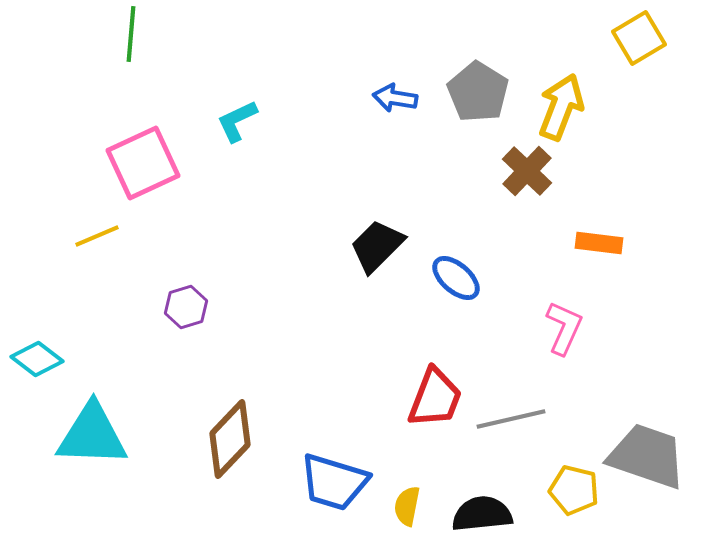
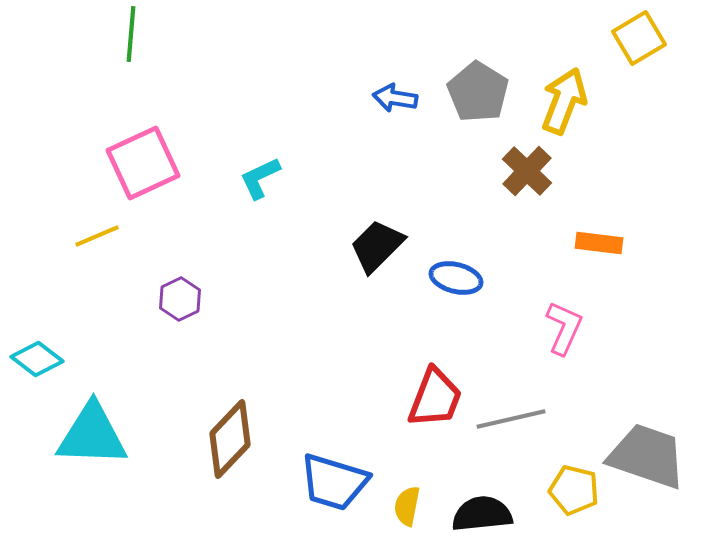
yellow arrow: moved 3 px right, 6 px up
cyan L-shape: moved 23 px right, 57 px down
blue ellipse: rotated 27 degrees counterclockwise
purple hexagon: moved 6 px left, 8 px up; rotated 9 degrees counterclockwise
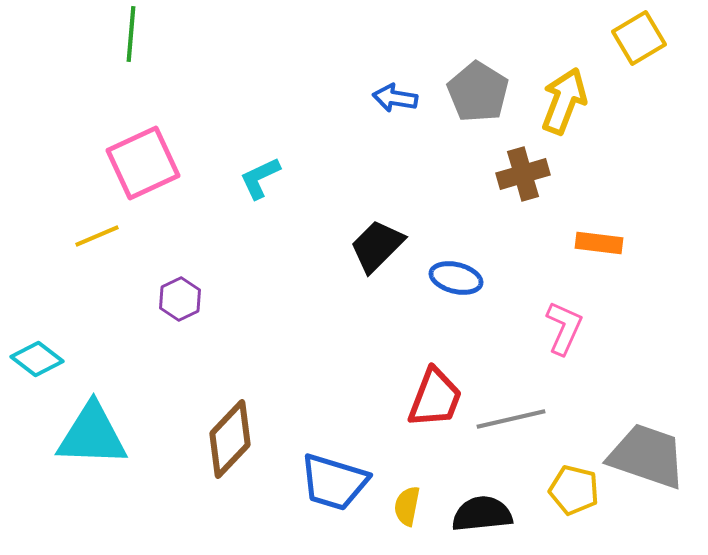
brown cross: moved 4 px left, 3 px down; rotated 30 degrees clockwise
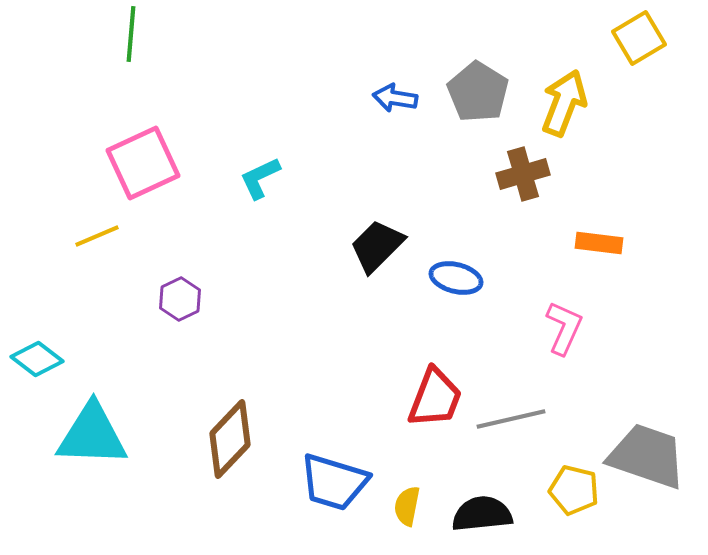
yellow arrow: moved 2 px down
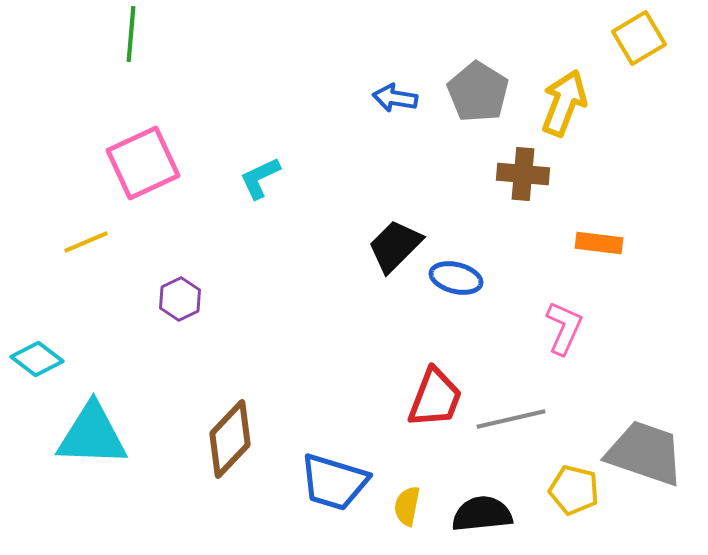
brown cross: rotated 21 degrees clockwise
yellow line: moved 11 px left, 6 px down
black trapezoid: moved 18 px right
gray trapezoid: moved 2 px left, 3 px up
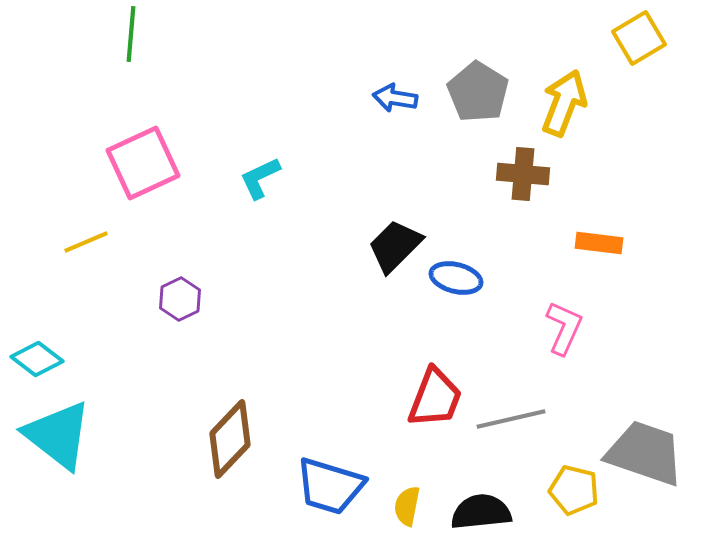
cyan triangle: moved 34 px left; rotated 36 degrees clockwise
blue trapezoid: moved 4 px left, 4 px down
black semicircle: moved 1 px left, 2 px up
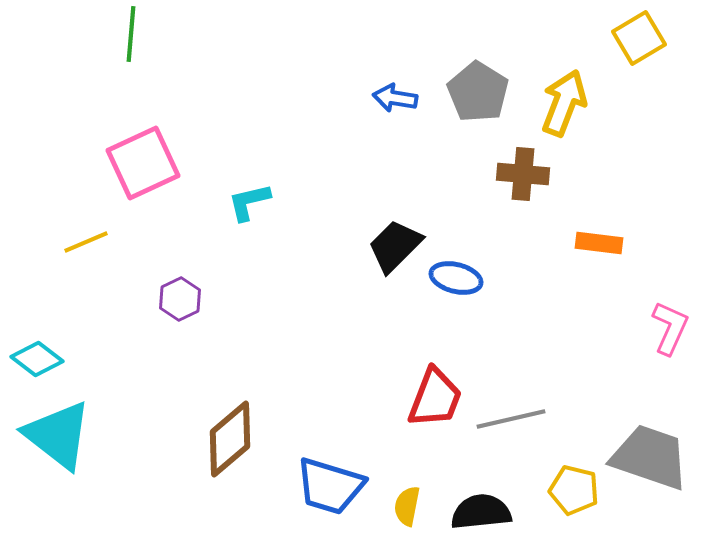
cyan L-shape: moved 11 px left, 24 px down; rotated 12 degrees clockwise
pink L-shape: moved 106 px right
brown diamond: rotated 6 degrees clockwise
gray trapezoid: moved 5 px right, 4 px down
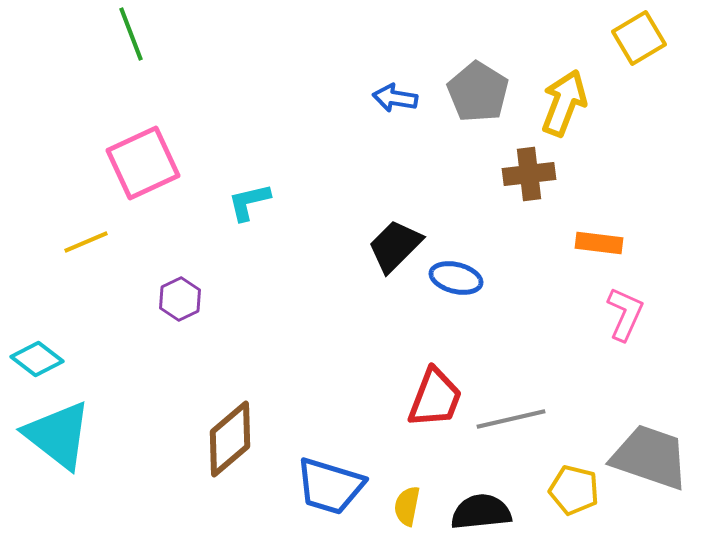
green line: rotated 26 degrees counterclockwise
brown cross: moved 6 px right; rotated 12 degrees counterclockwise
pink L-shape: moved 45 px left, 14 px up
